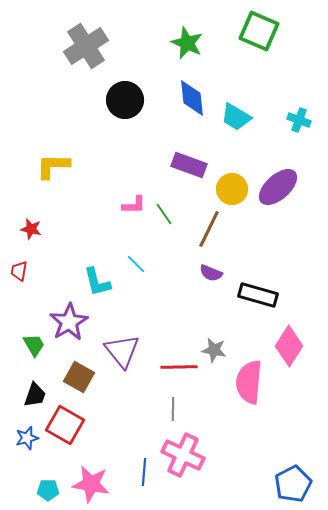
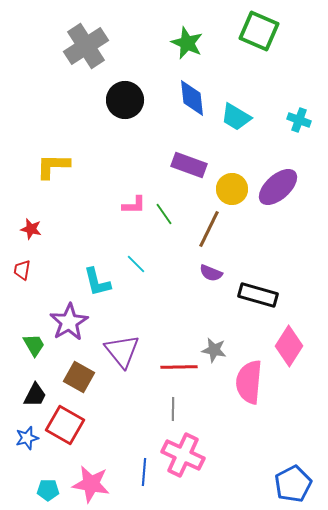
red trapezoid: moved 3 px right, 1 px up
black trapezoid: rotated 8 degrees clockwise
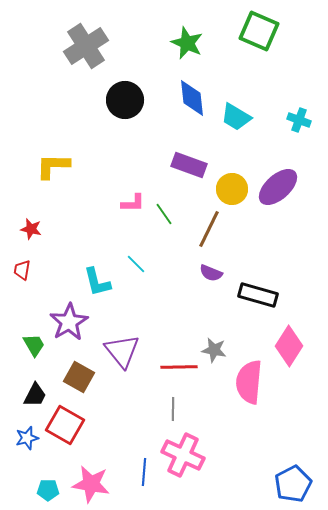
pink L-shape: moved 1 px left, 2 px up
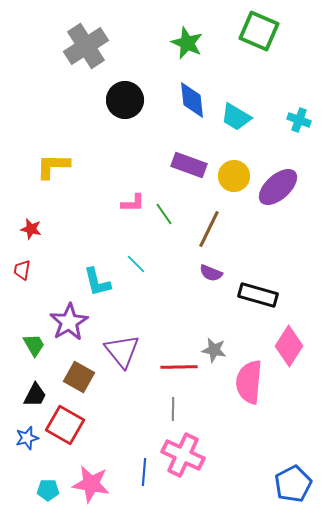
blue diamond: moved 2 px down
yellow circle: moved 2 px right, 13 px up
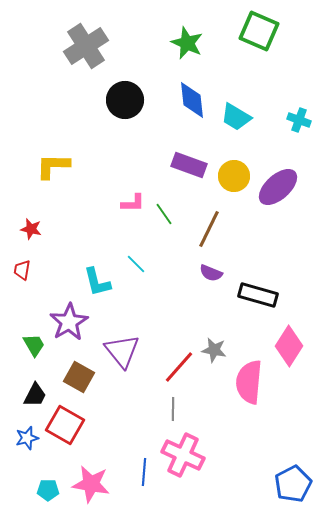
red line: rotated 48 degrees counterclockwise
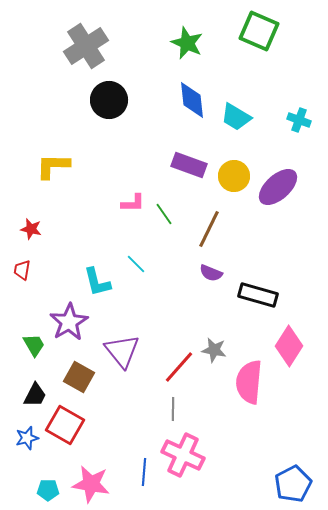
black circle: moved 16 px left
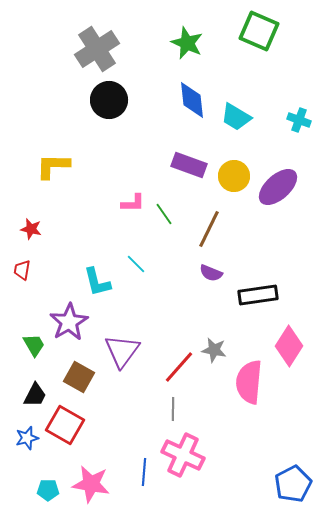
gray cross: moved 11 px right, 3 px down
black rectangle: rotated 24 degrees counterclockwise
purple triangle: rotated 15 degrees clockwise
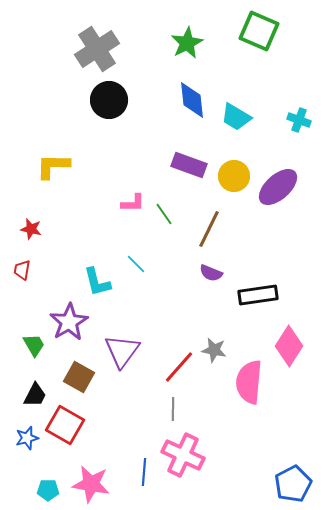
green star: rotated 20 degrees clockwise
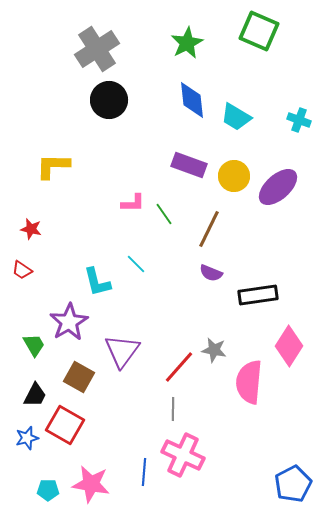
red trapezoid: rotated 65 degrees counterclockwise
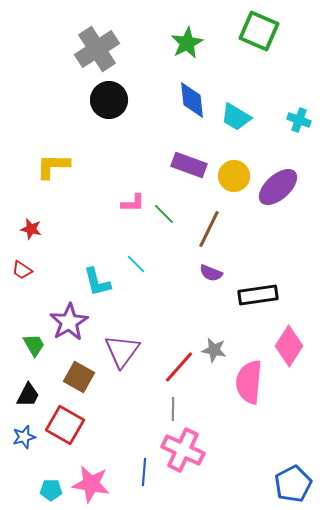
green line: rotated 10 degrees counterclockwise
black trapezoid: moved 7 px left
blue star: moved 3 px left, 1 px up
pink cross: moved 5 px up
cyan pentagon: moved 3 px right
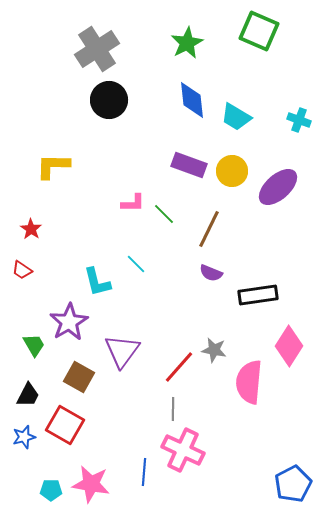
yellow circle: moved 2 px left, 5 px up
red star: rotated 20 degrees clockwise
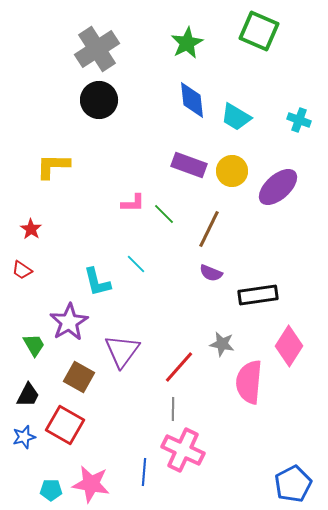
black circle: moved 10 px left
gray star: moved 8 px right, 6 px up
